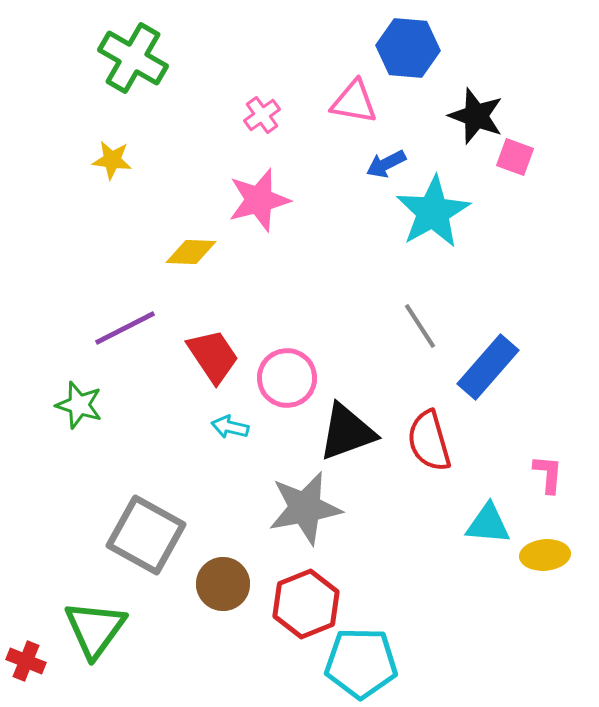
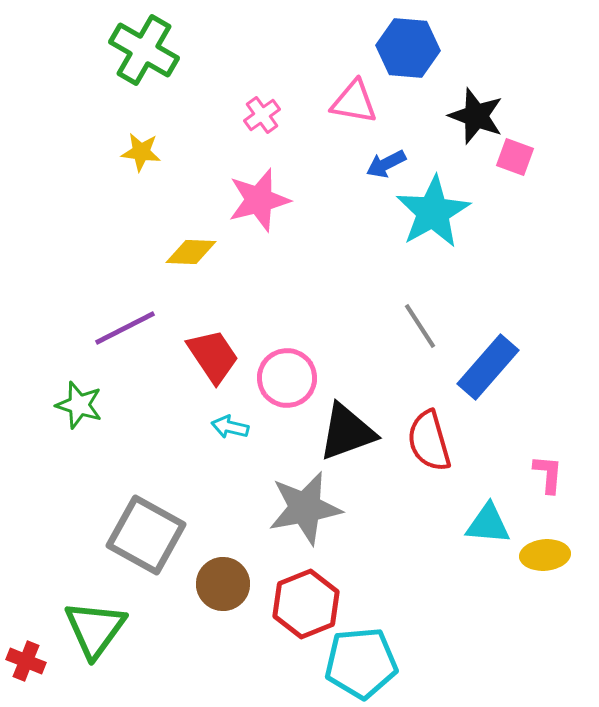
green cross: moved 11 px right, 8 px up
yellow star: moved 29 px right, 8 px up
cyan pentagon: rotated 6 degrees counterclockwise
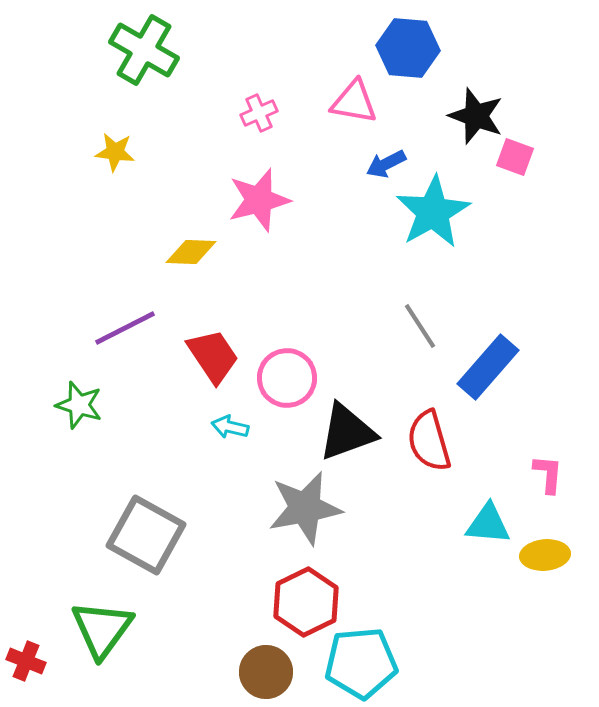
pink cross: moved 3 px left, 2 px up; rotated 12 degrees clockwise
yellow star: moved 26 px left
brown circle: moved 43 px right, 88 px down
red hexagon: moved 2 px up; rotated 4 degrees counterclockwise
green triangle: moved 7 px right
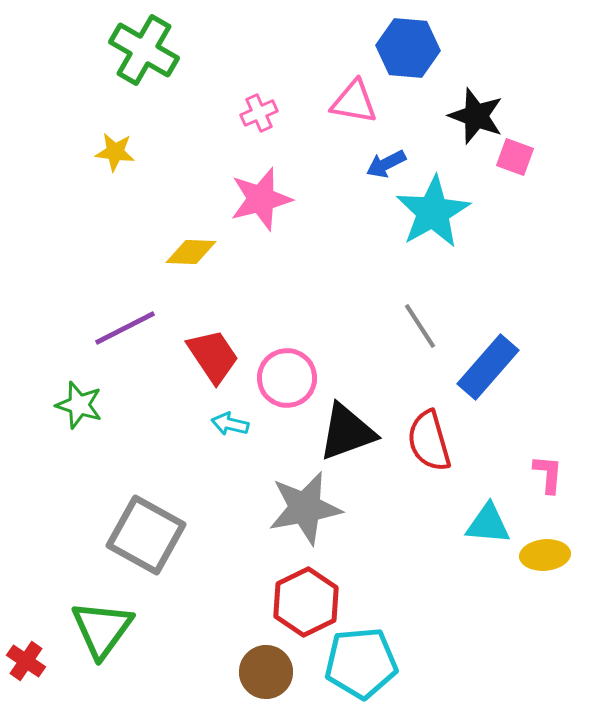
pink star: moved 2 px right, 1 px up
cyan arrow: moved 3 px up
red cross: rotated 12 degrees clockwise
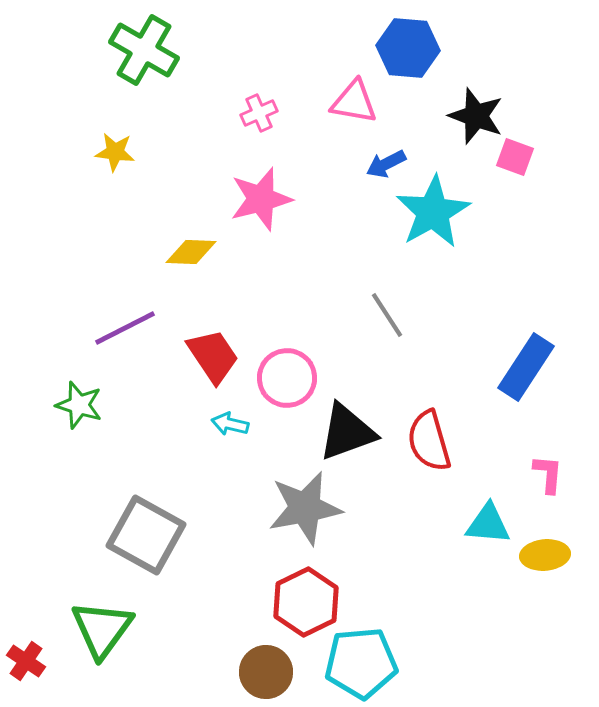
gray line: moved 33 px left, 11 px up
blue rectangle: moved 38 px right; rotated 8 degrees counterclockwise
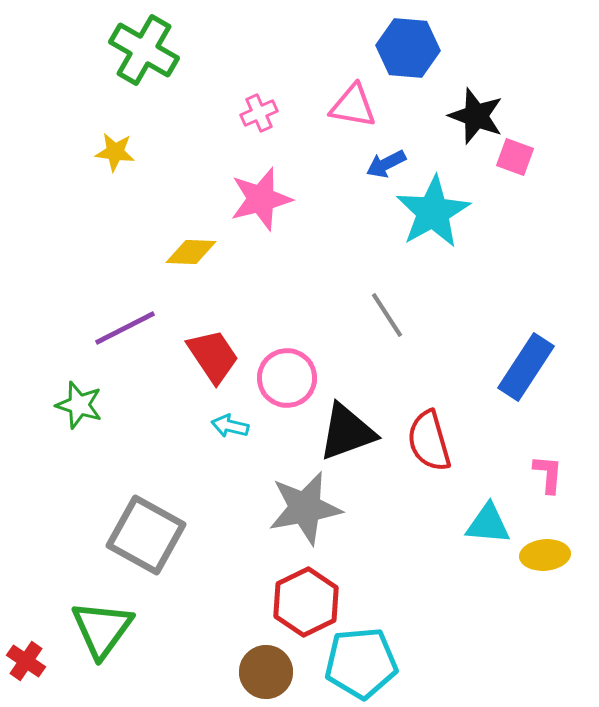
pink triangle: moved 1 px left, 4 px down
cyan arrow: moved 2 px down
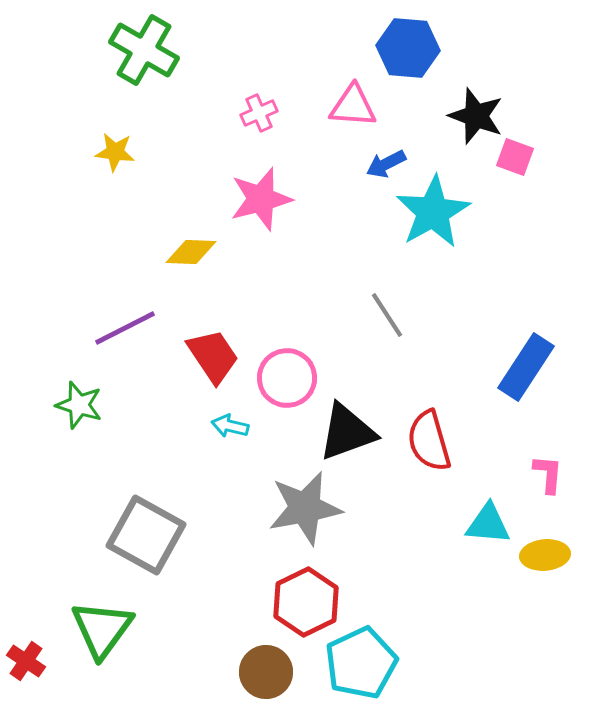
pink triangle: rotated 6 degrees counterclockwise
cyan pentagon: rotated 20 degrees counterclockwise
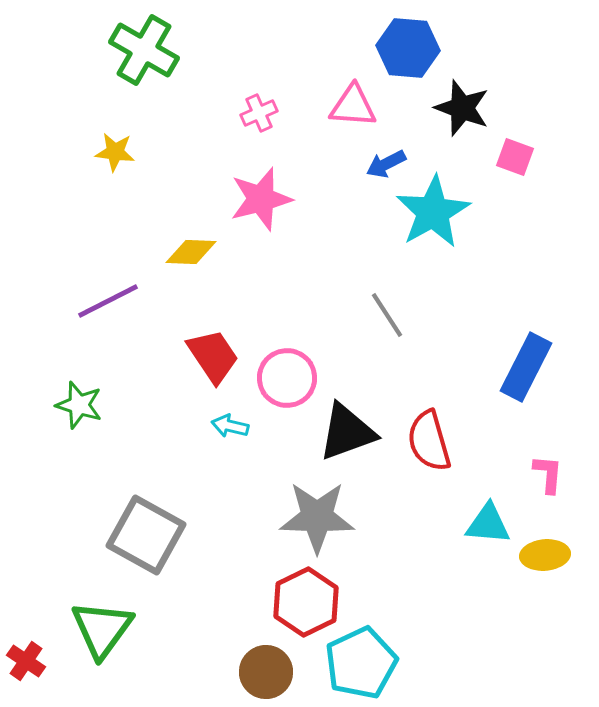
black star: moved 14 px left, 8 px up
purple line: moved 17 px left, 27 px up
blue rectangle: rotated 6 degrees counterclockwise
gray star: moved 12 px right, 9 px down; rotated 12 degrees clockwise
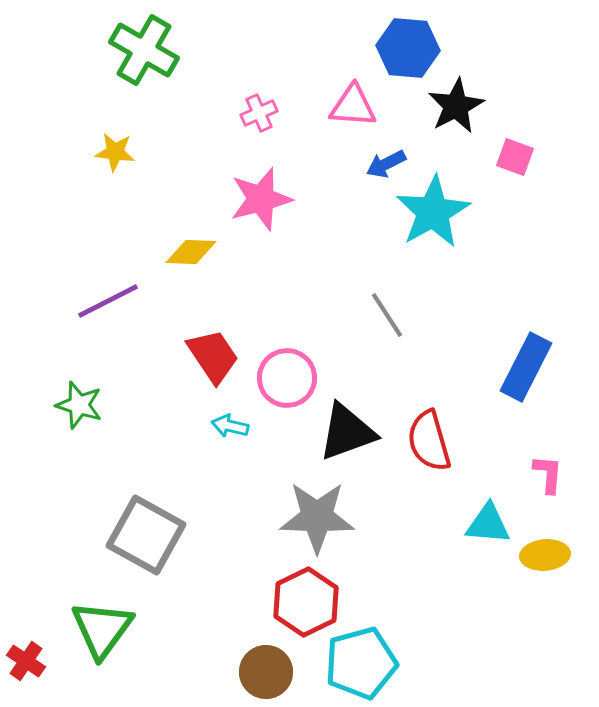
black star: moved 6 px left, 2 px up; rotated 24 degrees clockwise
cyan pentagon: rotated 10 degrees clockwise
